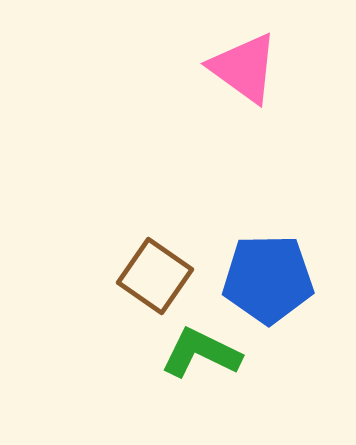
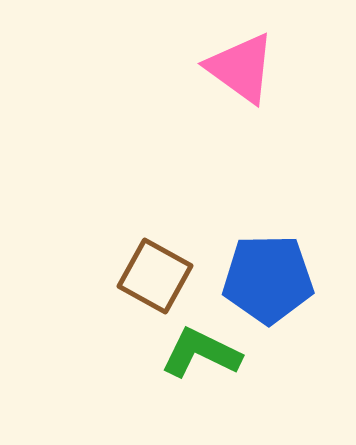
pink triangle: moved 3 px left
brown square: rotated 6 degrees counterclockwise
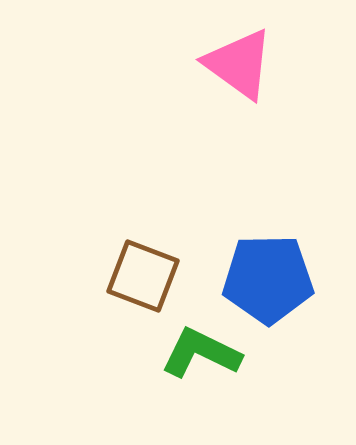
pink triangle: moved 2 px left, 4 px up
brown square: moved 12 px left; rotated 8 degrees counterclockwise
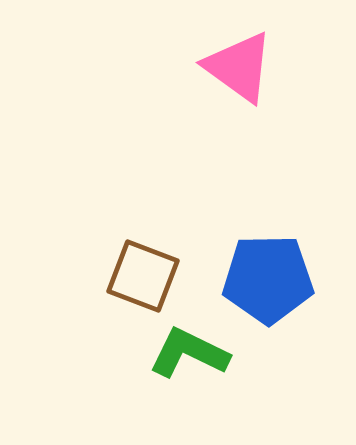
pink triangle: moved 3 px down
green L-shape: moved 12 px left
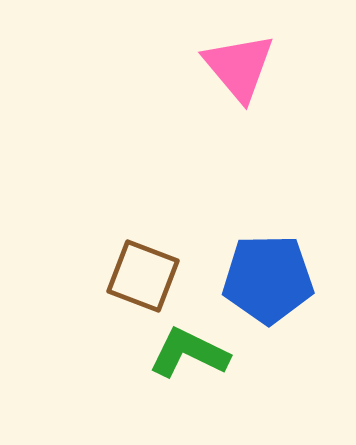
pink triangle: rotated 14 degrees clockwise
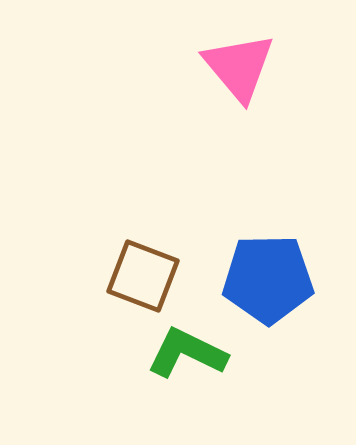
green L-shape: moved 2 px left
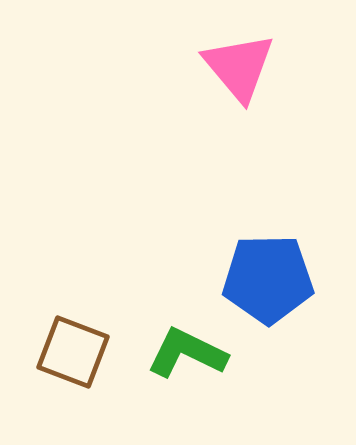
brown square: moved 70 px left, 76 px down
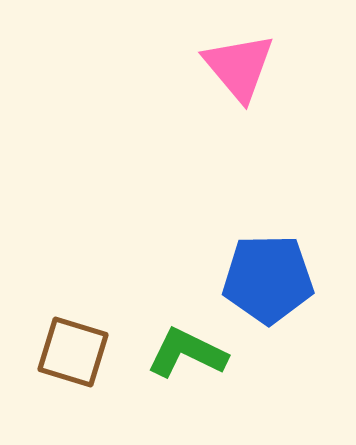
brown square: rotated 4 degrees counterclockwise
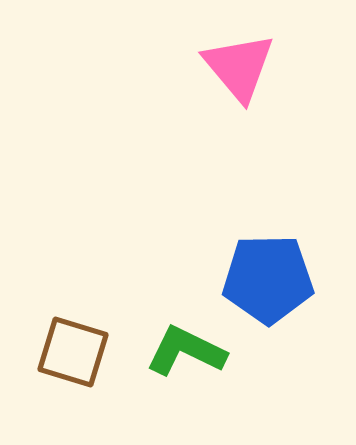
green L-shape: moved 1 px left, 2 px up
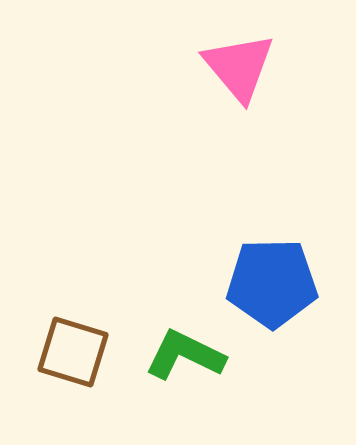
blue pentagon: moved 4 px right, 4 px down
green L-shape: moved 1 px left, 4 px down
